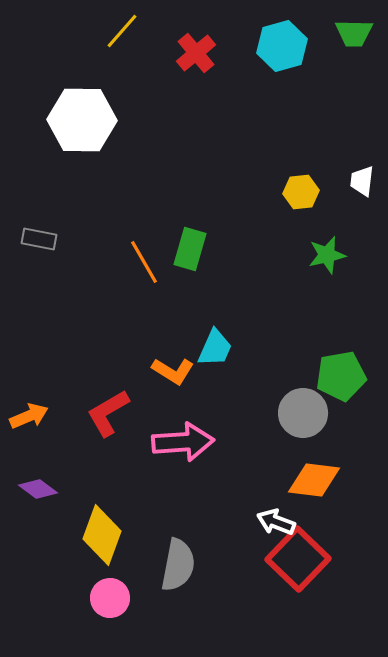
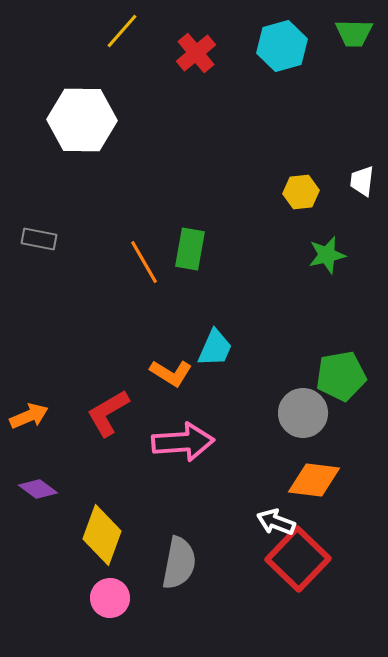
green rectangle: rotated 6 degrees counterclockwise
orange L-shape: moved 2 px left, 2 px down
gray semicircle: moved 1 px right, 2 px up
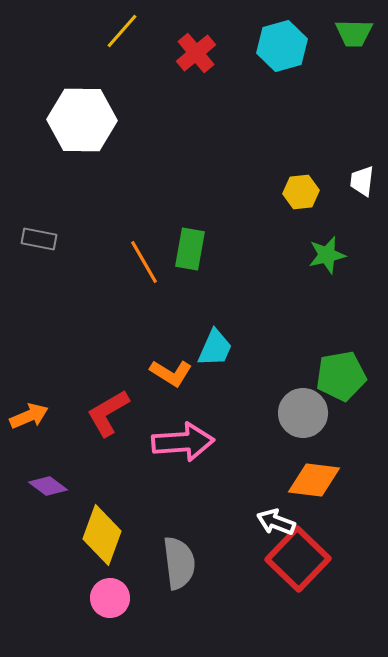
purple diamond: moved 10 px right, 3 px up
gray semicircle: rotated 18 degrees counterclockwise
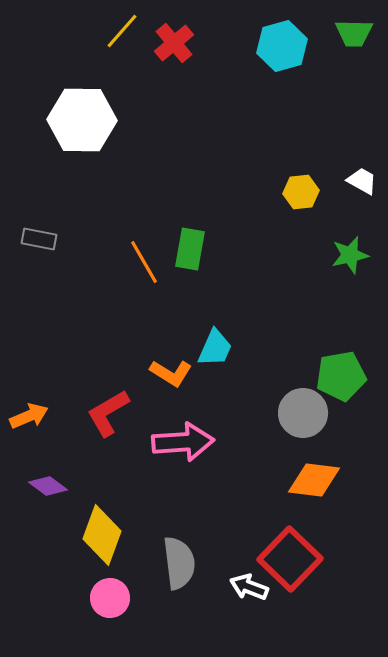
red cross: moved 22 px left, 10 px up
white trapezoid: rotated 112 degrees clockwise
green star: moved 23 px right
white arrow: moved 27 px left, 65 px down
red square: moved 8 px left
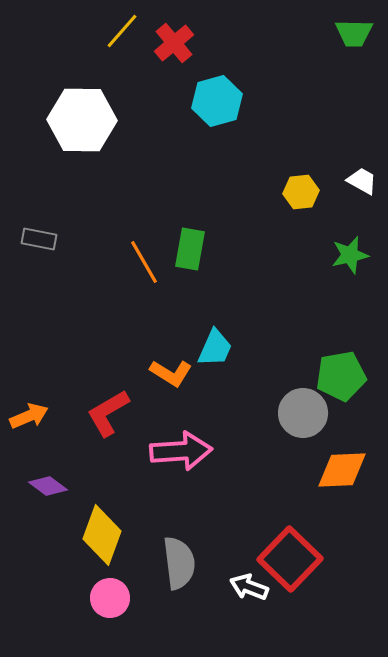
cyan hexagon: moved 65 px left, 55 px down
pink arrow: moved 2 px left, 9 px down
orange diamond: moved 28 px right, 10 px up; rotated 10 degrees counterclockwise
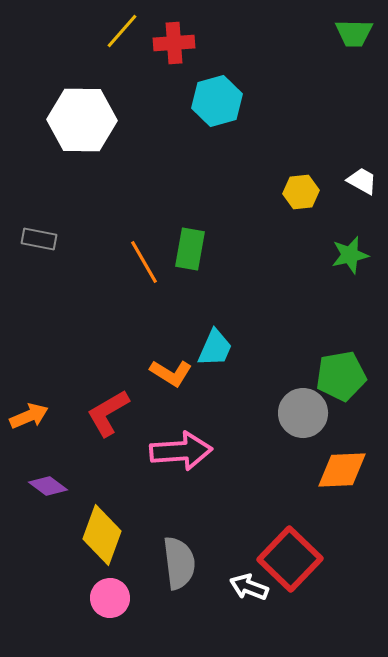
red cross: rotated 36 degrees clockwise
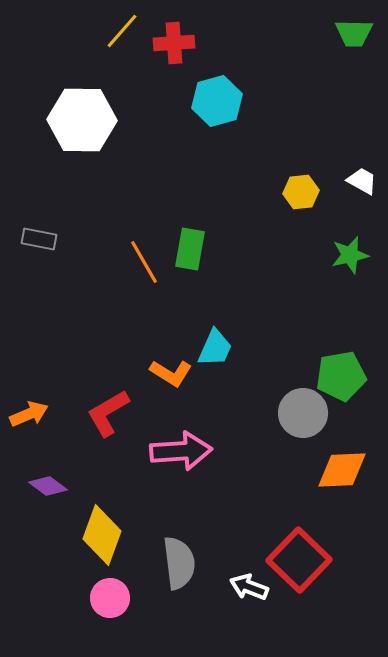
orange arrow: moved 2 px up
red square: moved 9 px right, 1 px down
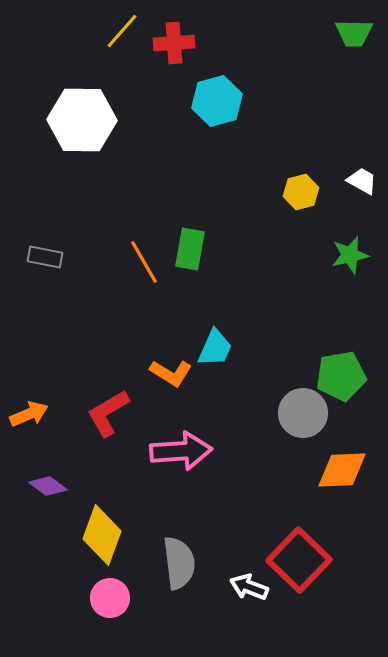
yellow hexagon: rotated 8 degrees counterclockwise
gray rectangle: moved 6 px right, 18 px down
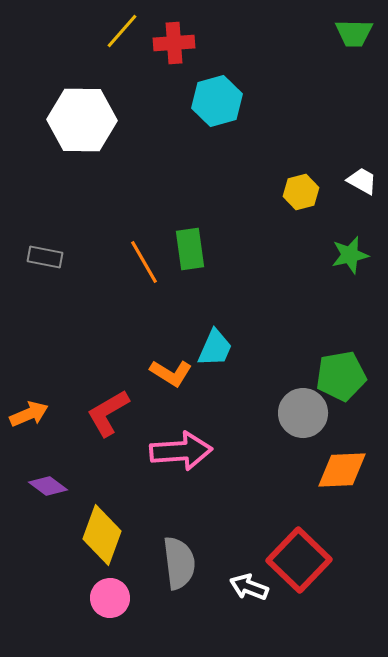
green rectangle: rotated 18 degrees counterclockwise
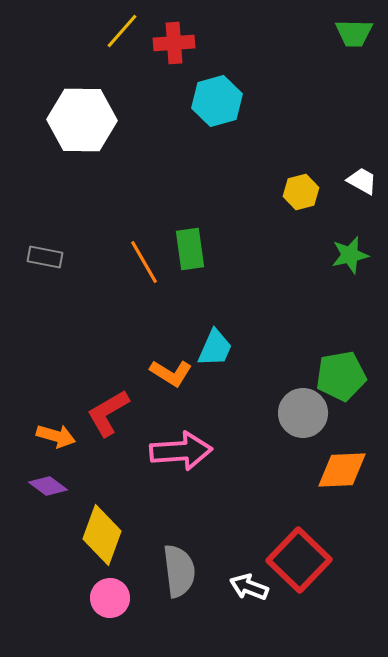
orange arrow: moved 27 px right, 22 px down; rotated 39 degrees clockwise
gray semicircle: moved 8 px down
